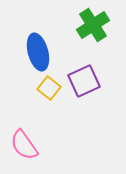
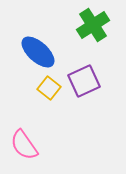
blue ellipse: rotated 33 degrees counterclockwise
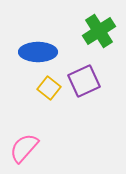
green cross: moved 6 px right, 6 px down
blue ellipse: rotated 42 degrees counterclockwise
pink semicircle: moved 3 px down; rotated 76 degrees clockwise
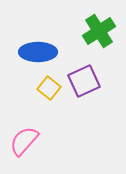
pink semicircle: moved 7 px up
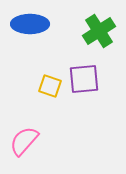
blue ellipse: moved 8 px left, 28 px up
purple square: moved 2 px up; rotated 20 degrees clockwise
yellow square: moved 1 px right, 2 px up; rotated 20 degrees counterclockwise
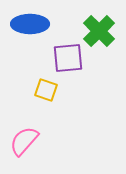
green cross: rotated 12 degrees counterclockwise
purple square: moved 16 px left, 21 px up
yellow square: moved 4 px left, 4 px down
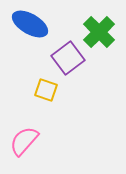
blue ellipse: rotated 30 degrees clockwise
green cross: moved 1 px down
purple square: rotated 32 degrees counterclockwise
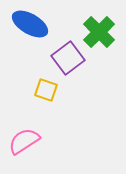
pink semicircle: rotated 16 degrees clockwise
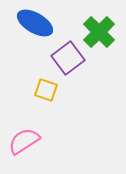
blue ellipse: moved 5 px right, 1 px up
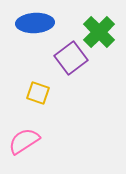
blue ellipse: rotated 33 degrees counterclockwise
purple square: moved 3 px right
yellow square: moved 8 px left, 3 px down
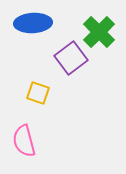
blue ellipse: moved 2 px left
pink semicircle: rotated 72 degrees counterclockwise
